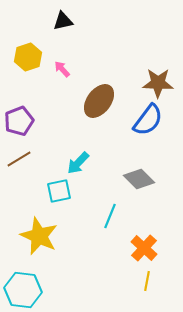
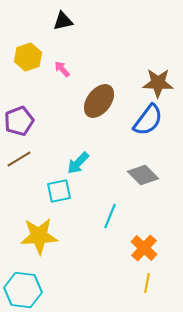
gray diamond: moved 4 px right, 4 px up
yellow star: rotated 27 degrees counterclockwise
yellow line: moved 2 px down
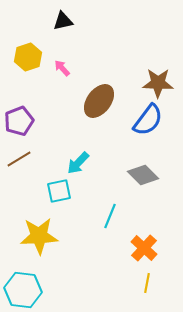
pink arrow: moved 1 px up
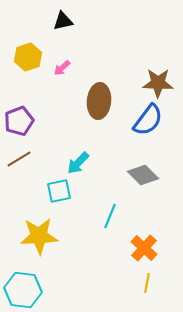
pink arrow: rotated 90 degrees counterclockwise
brown ellipse: rotated 32 degrees counterclockwise
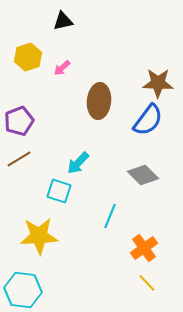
cyan square: rotated 30 degrees clockwise
orange cross: rotated 12 degrees clockwise
yellow line: rotated 54 degrees counterclockwise
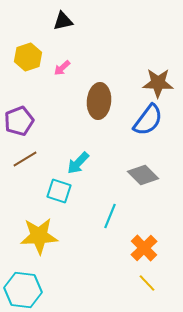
brown line: moved 6 px right
orange cross: rotated 8 degrees counterclockwise
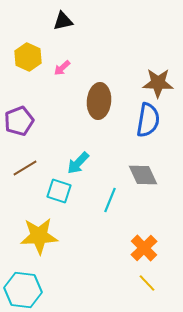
yellow hexagon: rotated 16 degrees counterclockwise
blue semicircle: rotated 28 degrees counterclockwise
brown line: moved 9 px down
gray diamond: rotated 20 degrees clockwise
cyan line: moved 16 px up
